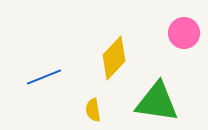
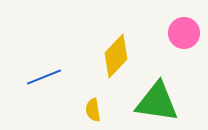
yellow diamond: moved 2 px right, 2 px up
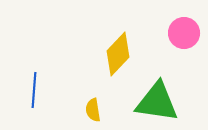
yellow diamond: moved 2 px right, 2 px up
blue line: moved 10 px left, 13 px down; rotated 64 degrees counterclockwise
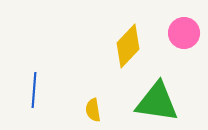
yellow diamond: moved 10 px right, 8 px up
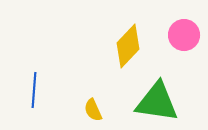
pink circle: moved 2 px down
yellow semicircle: rotated 15 degrees counterclockwise
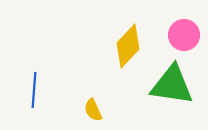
green triangle: moved 15 px right, 17 px up
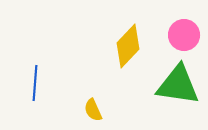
green triangle: moved 6 px right
blue line: moved 1 px right, 7 px up
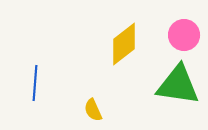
yellow diamond: moved 4 px left, 2 px up; rotated 9 degrees clockwise
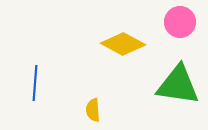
pink circle: moved 4 px left, 13 px up
yellow diamond: moved 1 px left; rotated 66 degrees clockwise
yellow semicircle: rotated 20 degrees clockwise
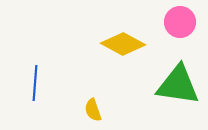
yellow semicircle: rotated 15 degrees counterclockwise
